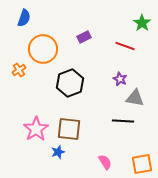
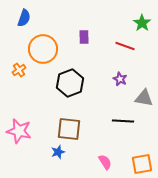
purple rectangle: rotated 64 degrees counterclockwise
gray triangle: moved 9 px right
pink star: moved 17 px left, 2 px down; rotated 25 degrees counterclockwise
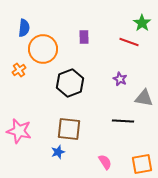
blue semicircle: moved 10 px down; rotated 12 degrees counterclockwise
red line: moved 4 px right, 4 px up
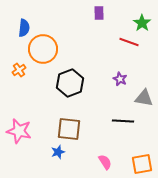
purple rectangle: moved 15 px right, 24 px up
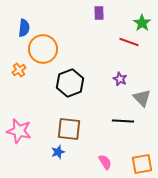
gray triangle: moved 2 px left; rotated 36 degrees clockwise
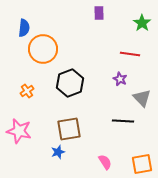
red line: moved 1 px right, 12 px down; rotated 12 degrees counterclockwise
orange cross: moved 8 px right, 21 px down
brown square: rotated 15 degrees counterclockwise
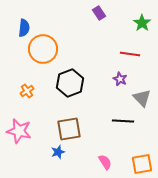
purple rectangle: rotated 32 degrees counterclockwise
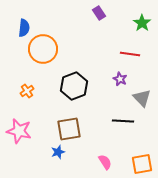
black hexagon: moved 4 px right, 3 px down
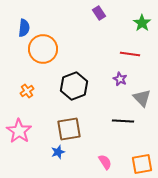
pink star: rotated 20 degrees clockwise
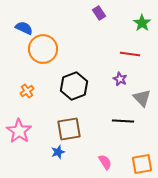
blue semicircle: rotated 72 degrees counterclockwise
